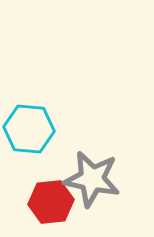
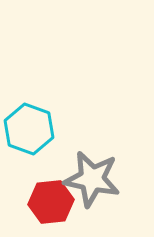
cyan hexagon: rotated 15 degrees clockwise
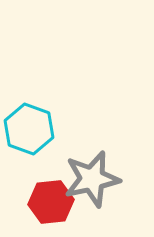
gray star: rotated 24 degrees counterclockwise
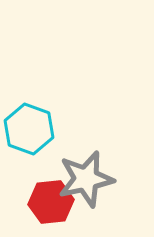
gray star: moved 6 px left
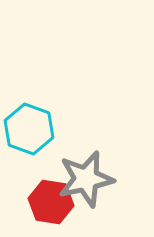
red hexagon: rotated 15 degrees clockwise
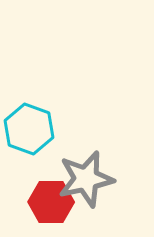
red hexagon: rotated 9 degrees counterclockwise
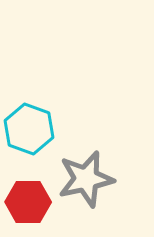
red hexagon: moved 23 px left
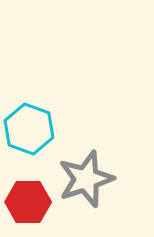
gray star: rotated 6 degrees counterclockwise
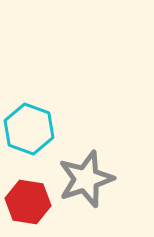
red hexagon: rotated 9 degrees clockwise
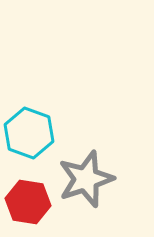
cyan hexagon: moved 4 px down
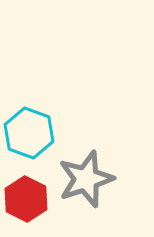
red hexagon: moved 2 px left, 3 px up; rotated 18 degrees clockwise
